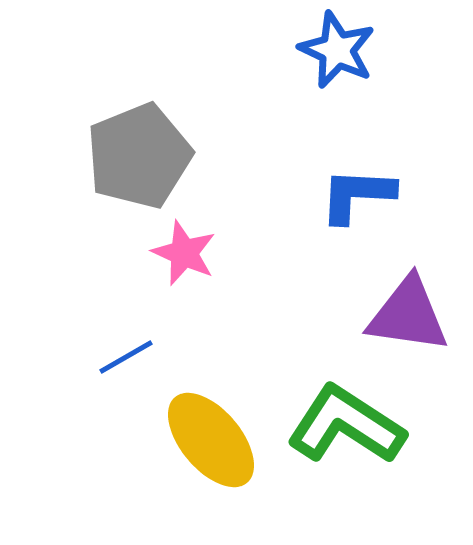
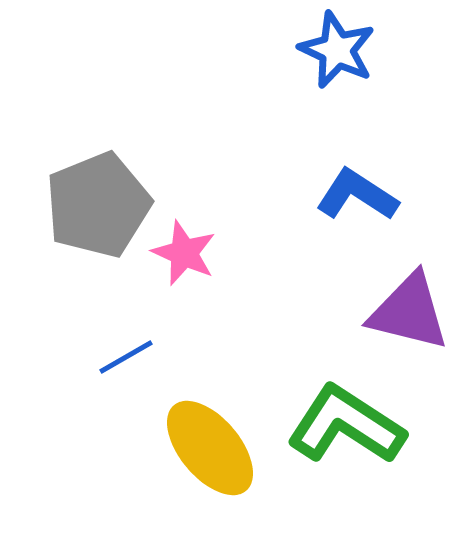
gray pentagon: moved 41 px left, 49 px down
blue L-shape: rotated 30 degrees clockwise
purple triangle: moved 1 px right, 3 px up; rotated 6 degrees clockwise
yellow ellipse: moved 1 px left, 8 px down
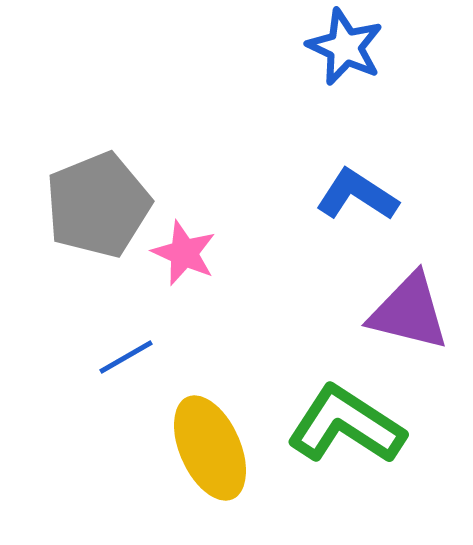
blue star: moved 8 px right, 3 px up
yellow ellipse: rotated 16 degrees clockwise
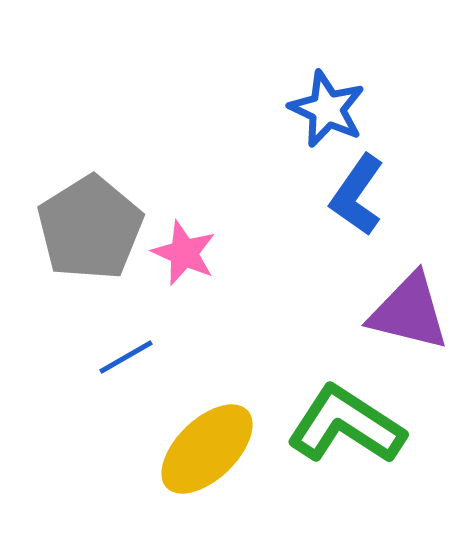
blue star: moved 18 px left, 62 px down
blue L-shape: rotated 88 degrees counterclockwise
gray pentagon: moved 8 px left, 23 px down; rotated 10 degrees counterclockwise
yellow ellipse: moved 3 px left, 1 px down; rotated 70 degrees clockwise
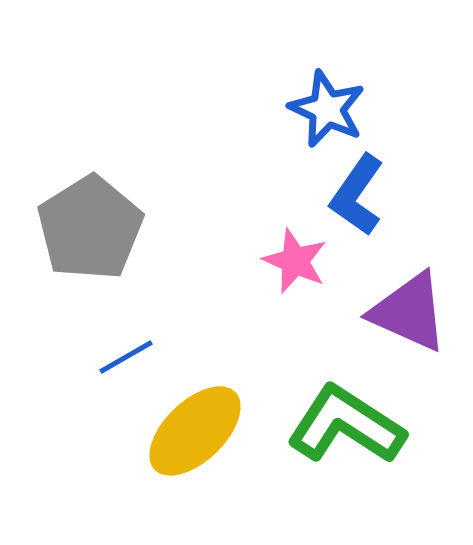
pink star: moved 111 px right, 8 px down
purple triangle: rotated 10 degrees clockwise
yellow ellipse: moved 12 px left, 18 px up
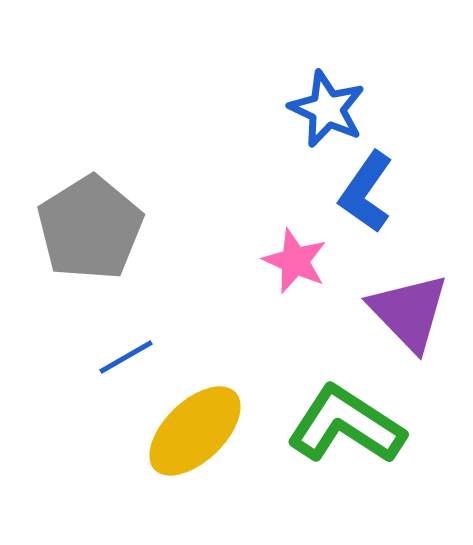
blue L-shape: moved 9 px right, 3 px up
purple triangle: rotated 22 degrees clockwise
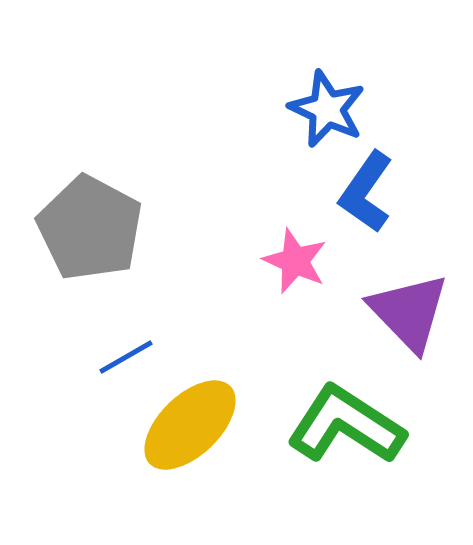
gray pentagon: rotated 12 degrees counterclockwise
yellow ellipse: moved 5 px left, 6 px up
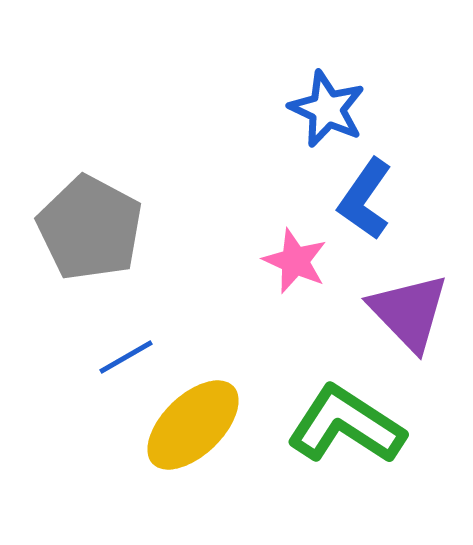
blue L-shape: moved 1 px left, 7 px down
yellow ellipse: moved 3 px right
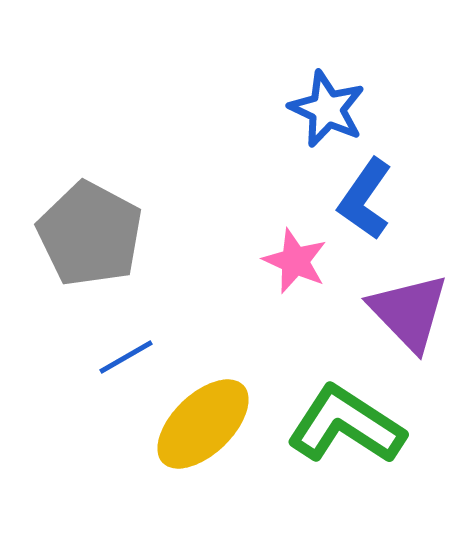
gray pentagon: moved 6 px down
yellow ellipse: moved 10 px right, 1 px up
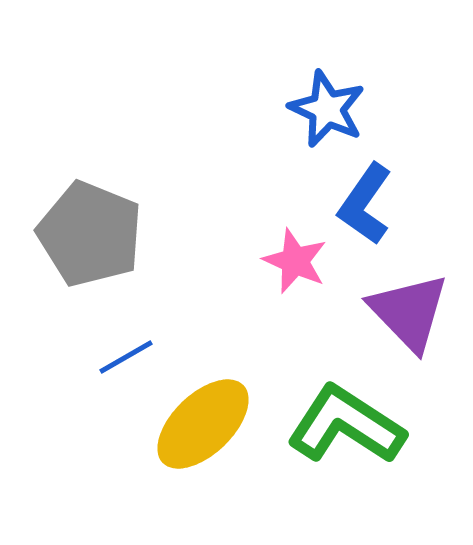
blue L-shape: moved 5 px down
gray pentagon: rotated 6 degrees counterclockwise
